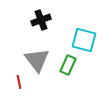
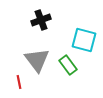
green rectangle: rotated 60 degrees counterclockwise
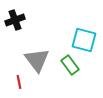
black cross: moved 26 px left
green rectangle: moved 2 px right
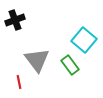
cyan square: rotated 25 degrees clockwise
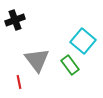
cyan square: moved 1 px left, 1 px down
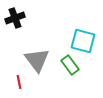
black cross: moved 2 px up
cyan square: rotated 25 degrees counterclockwise
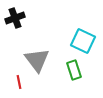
cyan square: rotated 10 degrees clockwise
green rectangle: moved 4 px right, 5 px down; rotated 18 degrees clockwise
